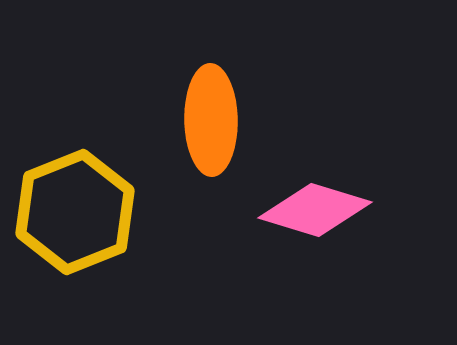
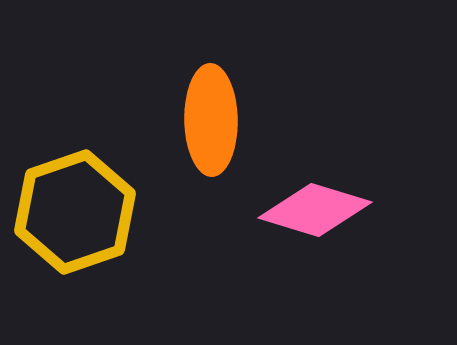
yellow hexagon: rotated 3 degrees clockwise
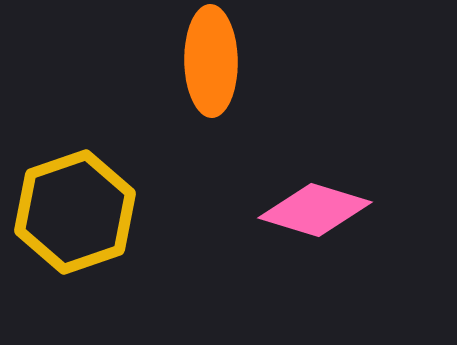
orange ellipse: moved 59 px up
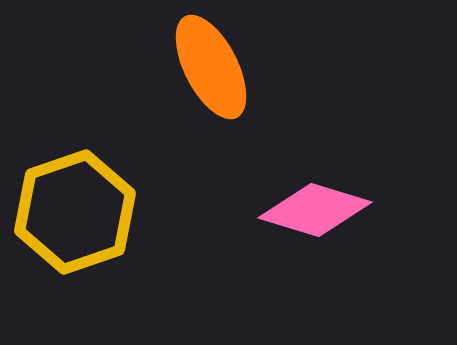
orange ellipse: moved 6 px down; rotated 26 degrees counterclockwise
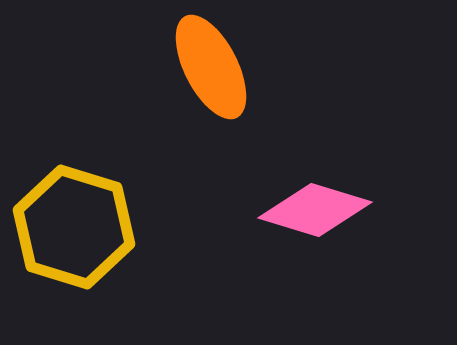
yellow hexagon: moved 1 px left, 15 px down; rotated 24 degrees counterclockwise
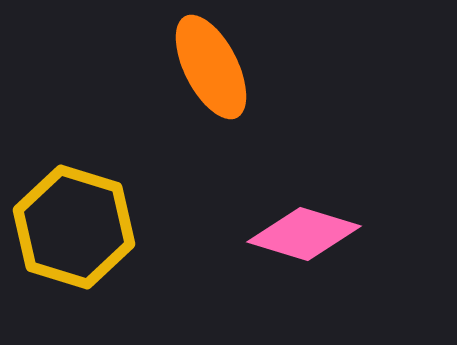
pink diamond: moved 11 px left, 24 px down
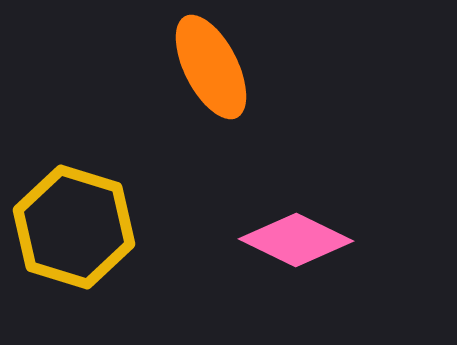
pink diamond: moved 8 px left, 6 px down; rotated 9 degrees clockwise
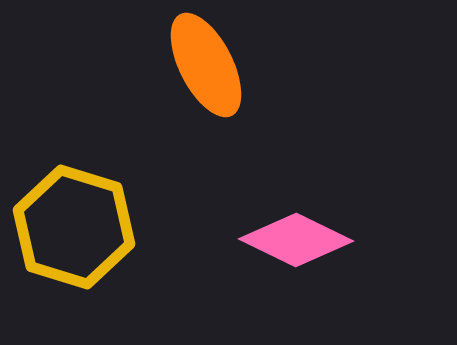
orange ellipse: moved 5 px left, 2 px up
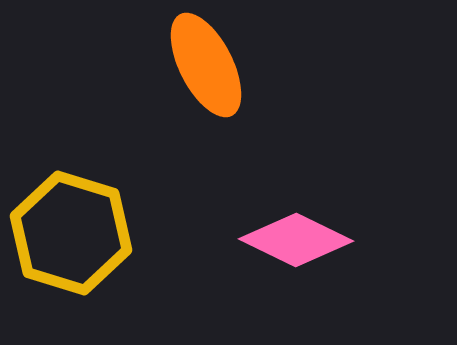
yellow hexagon: moved 3 px left, 6 px down
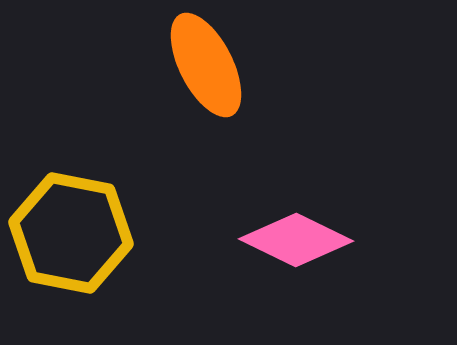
yellow hexagon: rotated 6 degrees counterclockwise
